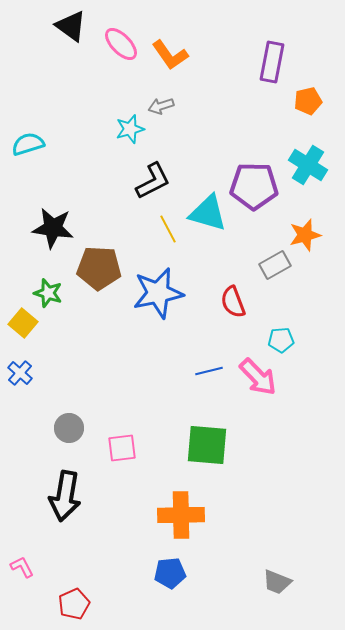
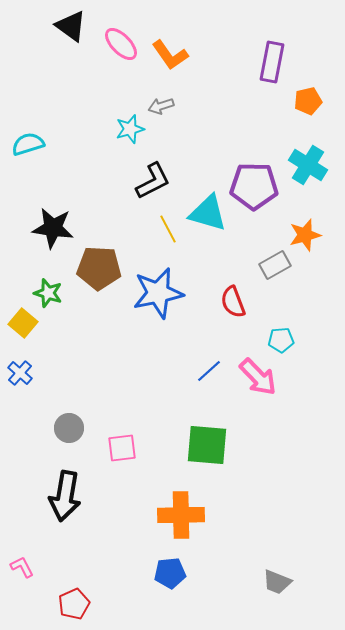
blue line: rotated 28 degrees counterclockwise
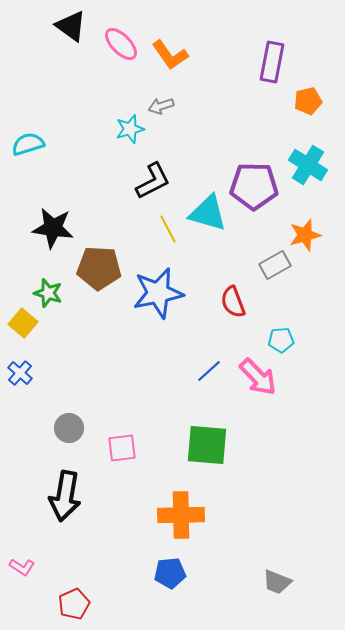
pink L-shape: rotated 150 degrees clockwise
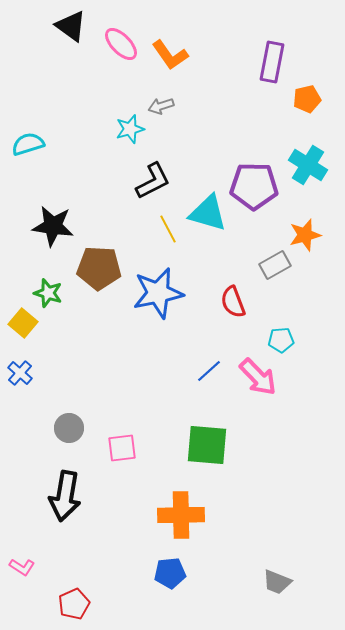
orange pentagon: moved 1 px left, 2 px up
black star: moved 2 px up
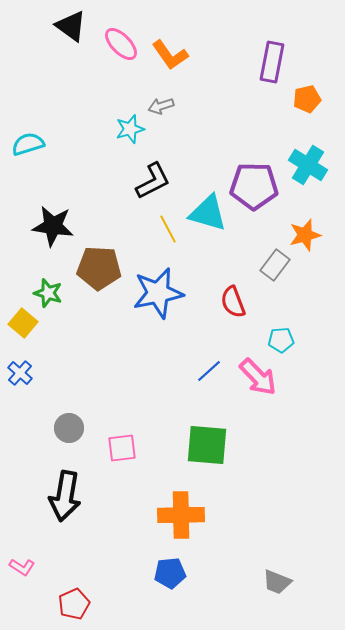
gray rectangle: rotated 24 degrees counterclockwise
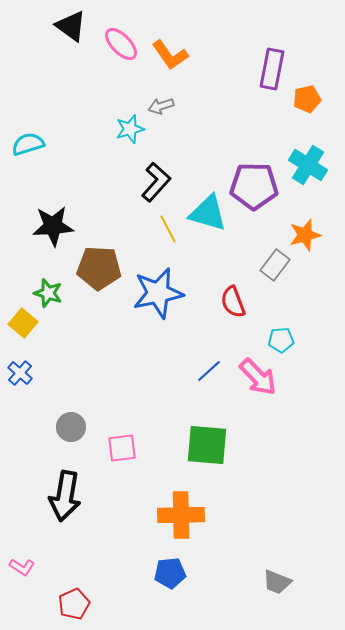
purple rectangle: moved 7 px down
black L-shape: moved 3 px right, 1 px down; rotated 21 degrees counterclockwise
black star: rotated 12 degrees counterclockwise
gray circle: moved 2 px right, 1 px up
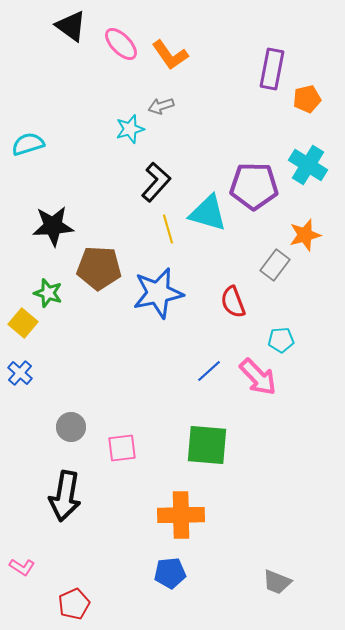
yellow line: rotated 12 degrees clockwise
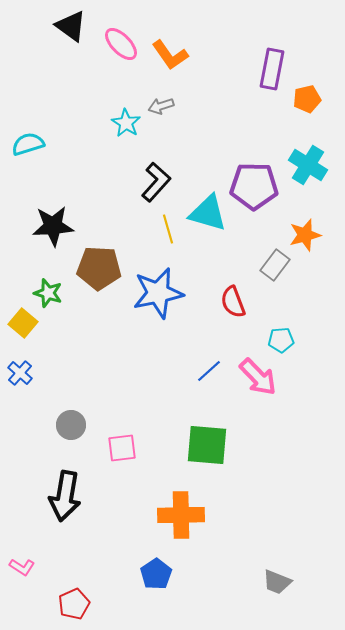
cyan star: moved 4 px left, 6 px up; rotated 24 degrees counterclockwise
gray circle: moved 2 px up
blue pentagon: moved 14 px left, 1 px down; rotated 28 degrees counterclockwise
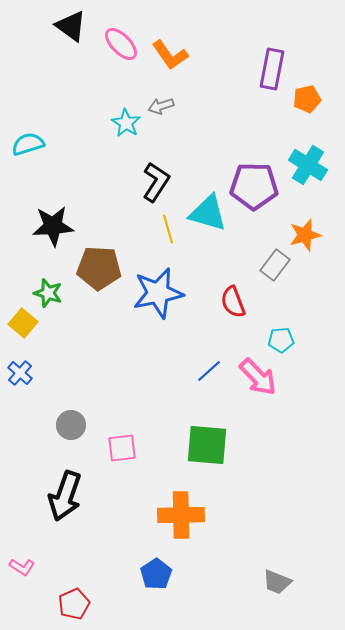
black L-shape: rotated 9 degrees counterclockwise
black arrow: rotated 9 degrees clockwise
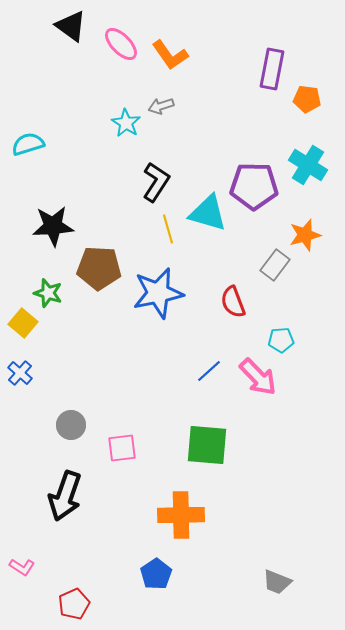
orange pentagon: rotated 20 degrees clockwise
